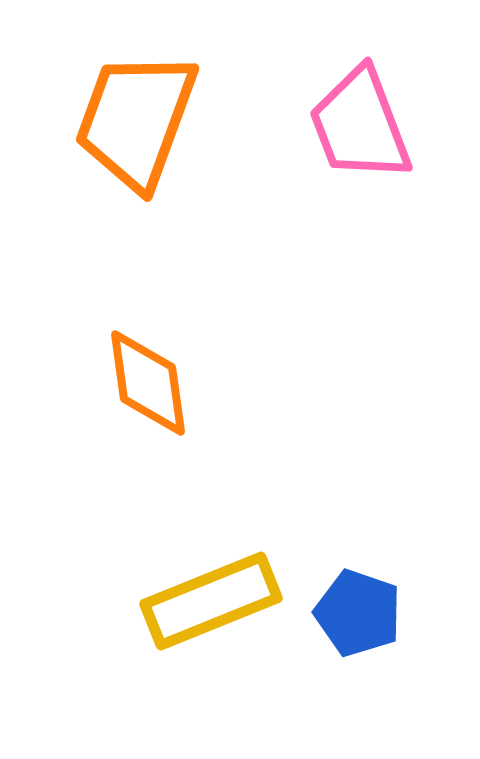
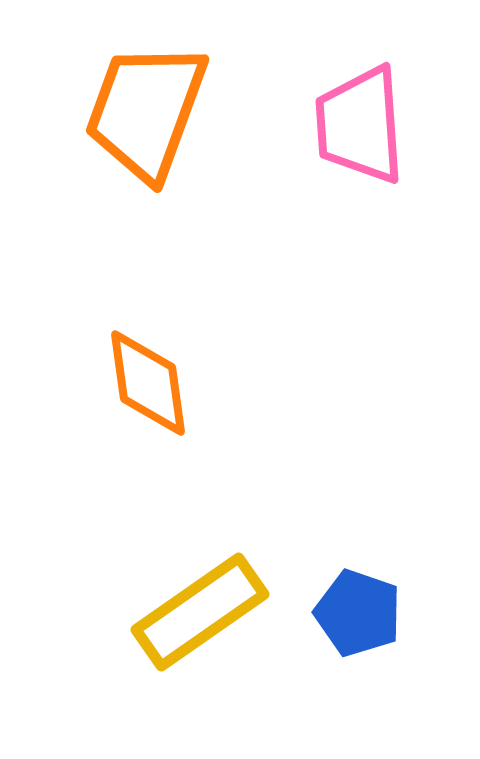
orange trapezoid: moved 10 px right, 9 px up
pink trapezoid: rotated 17 degrees clockwise
yellow rectangle: moved 11 px left, 11 px down; rotated 13 degrees counterclockwise
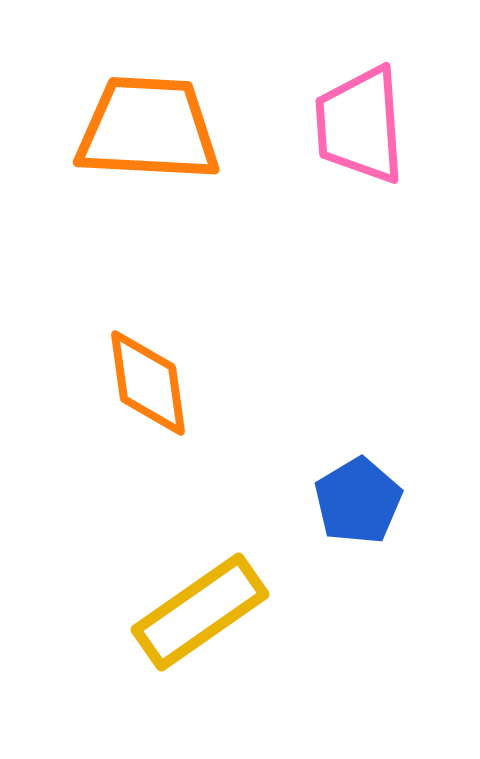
orange trapezoid: moved 2 px right, 18 px down; rotated 73 degrees clockwise
blue pentagon: moved 112 px up; rotated 22 degrees clockwise
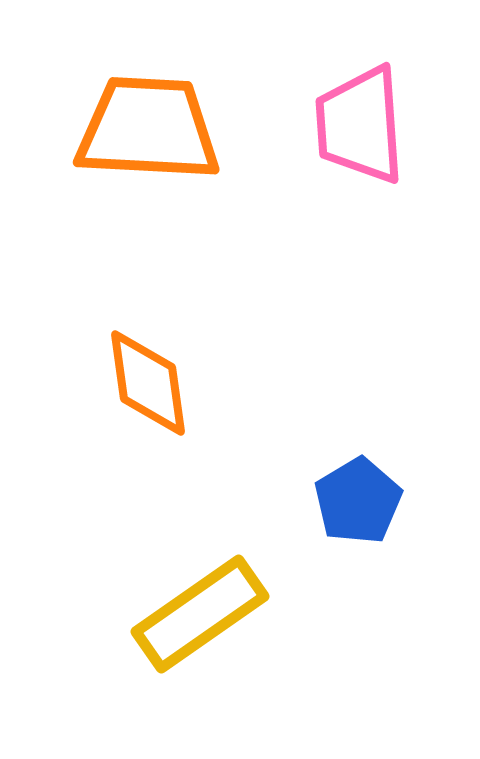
yellow rectangle: moved 2 px down
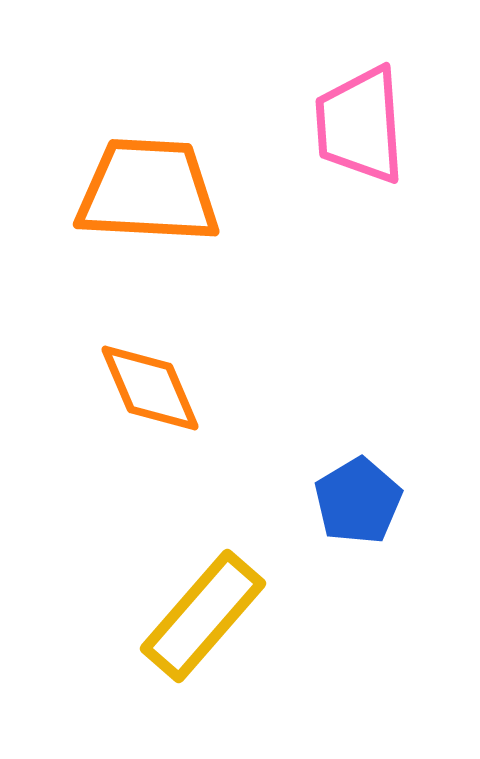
orange trapezoid: moved 62 px down
orange diamond: moved 2 px right, 5 px down; rotated 15 degrees counterclockwise
yellow rectangle: moved 3 px right, 2 px down; rotated 14 degrees counterclockwise
